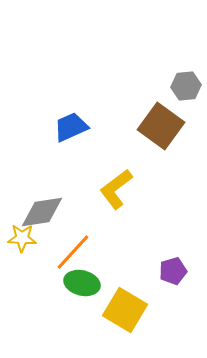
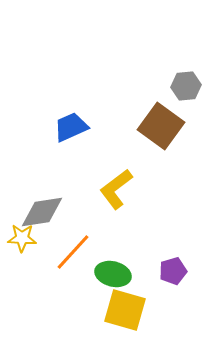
green ellipse: moved 31 px right, 9 px up
yellow square: rotated 15 degrees counterclockwise
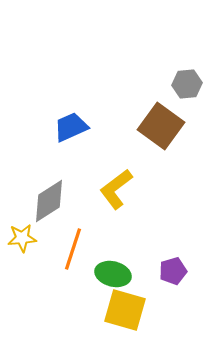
gray hexagon: moved 1 px right, 2 px up
gray diamond: moved 7 px right, 11 px up; rotated 24 degrees counterclockwise
yellow star: rotated 8 degrees counterclockwise
orange line: moved 3 px up; rotated 24 degrees counterclockwise
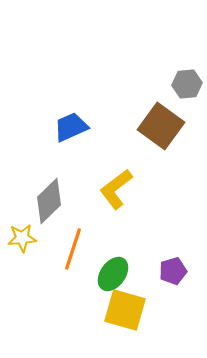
gray diamond: rotated 12 degrees counterclockwise
green ellipse: rotated 68 degrees counterclockwise
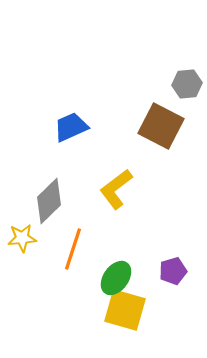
brown square: rotated 9 degrees counterclockwise
green ellipse: moved 3 px right, 4 px down
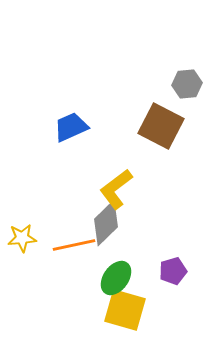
gray diamond: moved 57 px right, 22 px down
orange line: moved 1 px right, 4 px up; rotated 60 degrees clockwise
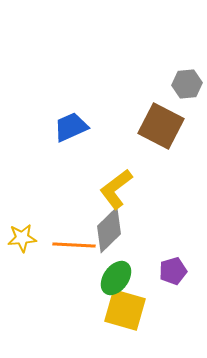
gray diamond: moved 3 px right, 7 px down
orange line: rotated 15 degrees clockwise
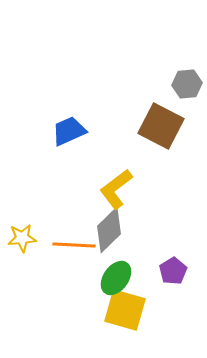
blue trapezoid: moved 2 px left, 4 px down
purple pentagon: rotated 16 degrees counterclockwise
